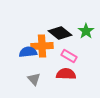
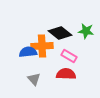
green star: rotated 28 degrees counterclockwise
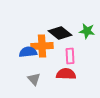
green star: moved 1 px right
pink rectangle: moved 1 px right; rotated 56 degrees clockwise
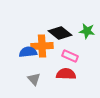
pink rectangle: rotated 63 degrees counterclockwise
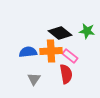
orange cross: moved 9 px right, 5 px down
pink rectangle: rotated 14 degrees clockwise
red semicircle: rotated 78 degrees clockwise
gray triangle: rotated 16 degrees clockwise
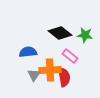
green star: moved 2 px left, 4 px down
orange cross: moved 1 px left, 19 px down
red semicircle: moved 2 px left, 3 px down
gray triangle: moved 4 px up
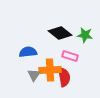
pink rectangle: rotated 21 degrees counterclockwise
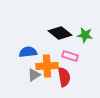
orange cross: moved 3 px left, 4 px up
gray triangle: rotated 24 degrees clockwise
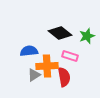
green star: moved 2 px right, 1 px down; rotated 28 degrees counterclockwise
blue semicircle: moved 1 px right, 1 px up
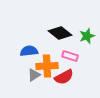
red semicircle: rotated 72 degrees clockwise
